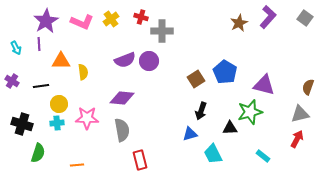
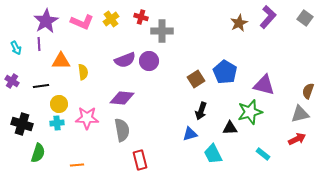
brown semicircle: moved 4 px down
red arrow: rotated 36 degrees clockwise
cyan rectangle: moved 2 px up
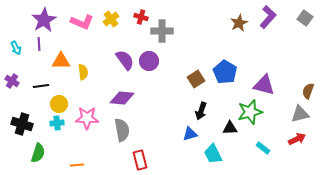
purple star: moved 2 px left, 1 px up
purple semicircle: rotated 105 degrees counterclockwise
cyan rectangle: moved 6 px up
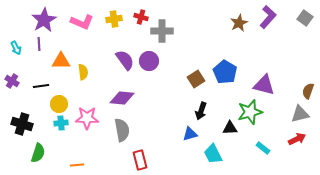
yellow cross: moved 3 px right; rotated 28 degrees clockwise
cyan cross: moved 4 px right
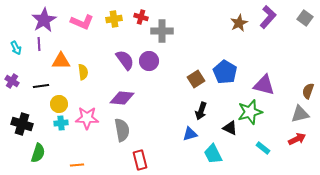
black triangle: rotated 28 degrees clockwise
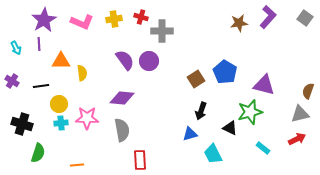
brown star: rotated 18 degrees clockwise
yellow semicircle: moved 1 px left, 1 px down
red rectangle: rotated 12 degrees clockwise
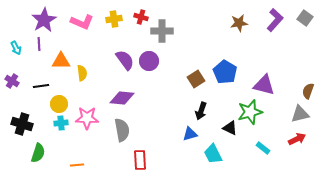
purple L-shape: moved 7 px right, 3 px down
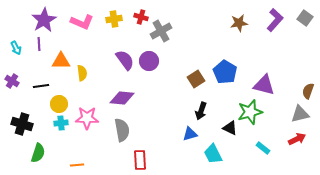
gray cross: moved 1 px left; rotated 30 degrees counterclockwise
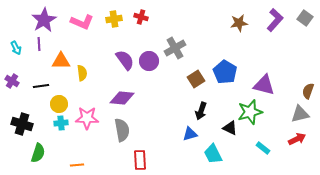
gray cross: moved 14 px right, 17 px down
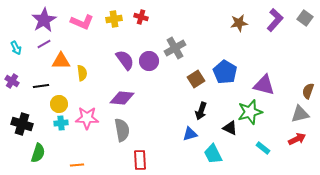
purple line: moved 5 px right; rotated 64 degrees clockwise
